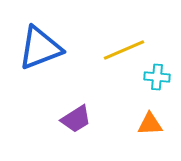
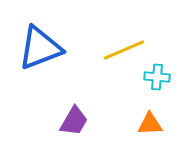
purple trapezoid: moved 2 px left, 2 px down; rotated 28 degrees counterclockwise
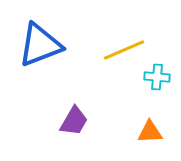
blue triangle: moved 3 px up
orange triangle: moved 8 px down
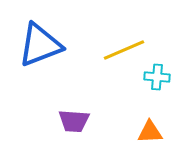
purple trapezoid: rotated 64 degrees clockwise
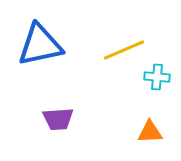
blue triangle: rotated 9 degrees clockwise
purple trapezoid: moved 16 px left, 2 px up; rotated 8 degrees counterclockwise
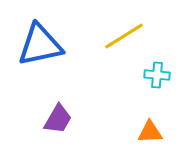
yellow line: moved 14 px up; rotated 9 degrees counterclockwise
cyan cross: moved 2 px up
purple trapezoid: rotated 56 degrees counterclockwise
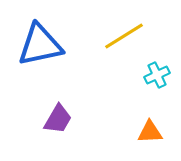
cyan cross: rotated 30 degrees counterclockwise
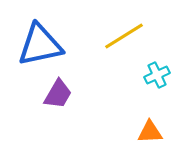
purple trapezoid: moved 25 px up
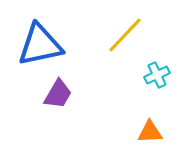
yellow line: moved 1 px right, 1 px up; rotated 15 degrees counterclockwise
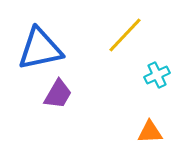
blue triangle: moved 4 px down
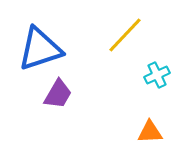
blue triangle: rotated 6 degrees counterclockwise
